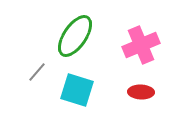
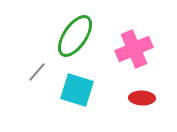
pink cross: moved 7 px left, 4 px down
red ellipse: moved 1 px right, 6 px down
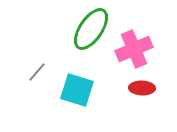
green ellipse: moved 16 px right, 7 px up
red ellipse: moved 10 px up
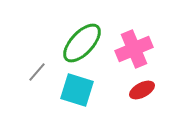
green ellipse: moved 9 px left, 14 px down; rotated 9 degrees clockwise
red ellipse: moved 2 px down; rotated 30 degrees counterclockwise
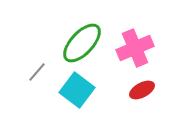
pink cross: moved 1 px right, 1 px up
cyan square: rotated 20 degrees clockwise
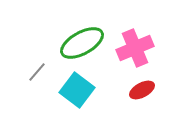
green ellipse: rotated 18 degrees clockwise
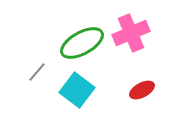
pink cross: moved 4 px left, 15 px up
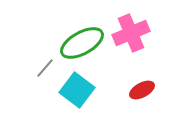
gray line: moved 8 px right, 4 px up
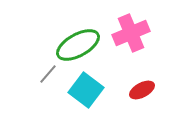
green ellipse: moved 4 px left, 2 px down
gray line: moved 3 px right, 6 px down
cyan square: moved 9 px right
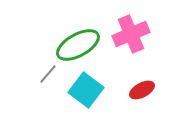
pink cross: moved 1 px down
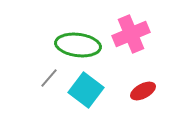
green ellipse: rotated 36 degrees clockwise
gray line: moved 1 px right, 4 px down
red ellipse: moved 1 px right, 1 px down
